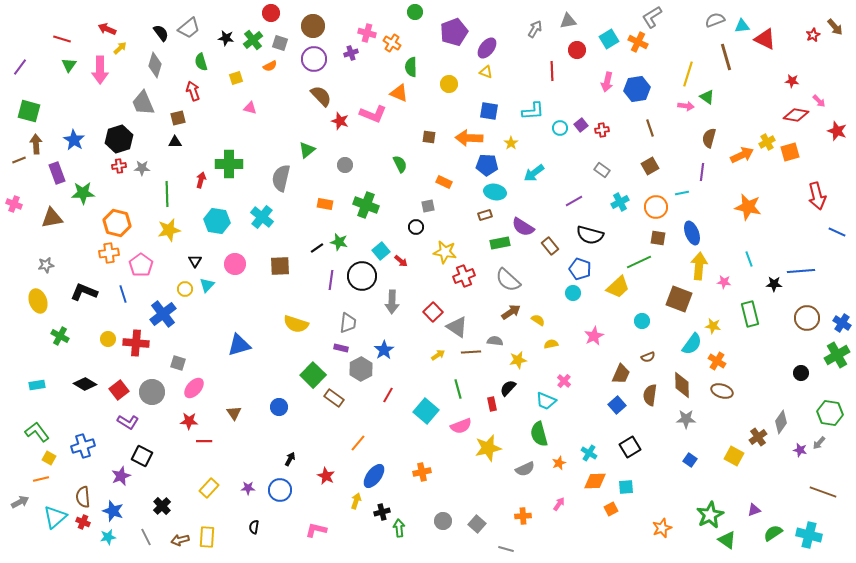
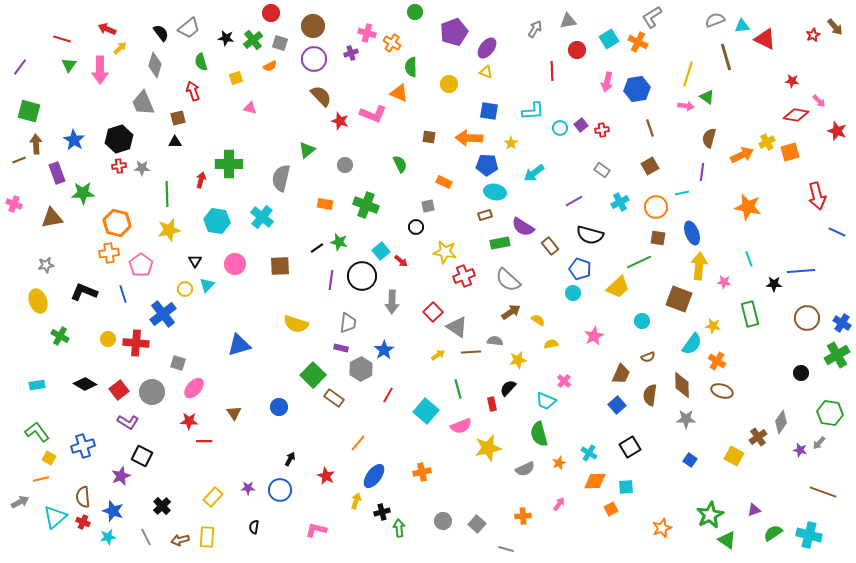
yellow rectangle at (209, 488): moved 4 px right, 9 px down
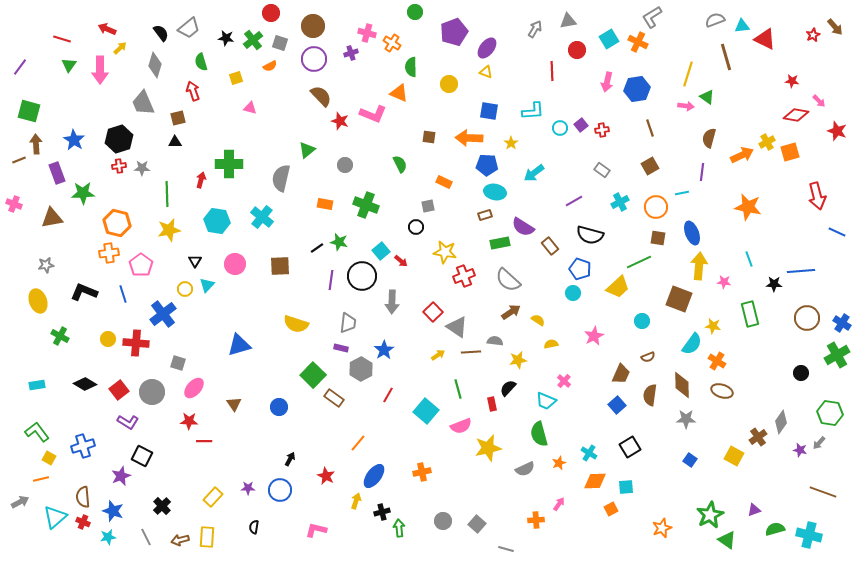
brown triangle at (234, 413): moved 9 px up
orange cross at (523, 516): moved 13 px right, 4 px down
green semicircle at (773, 533): moved 2 px right, 4 px up; rotated 18 degrees clockwise
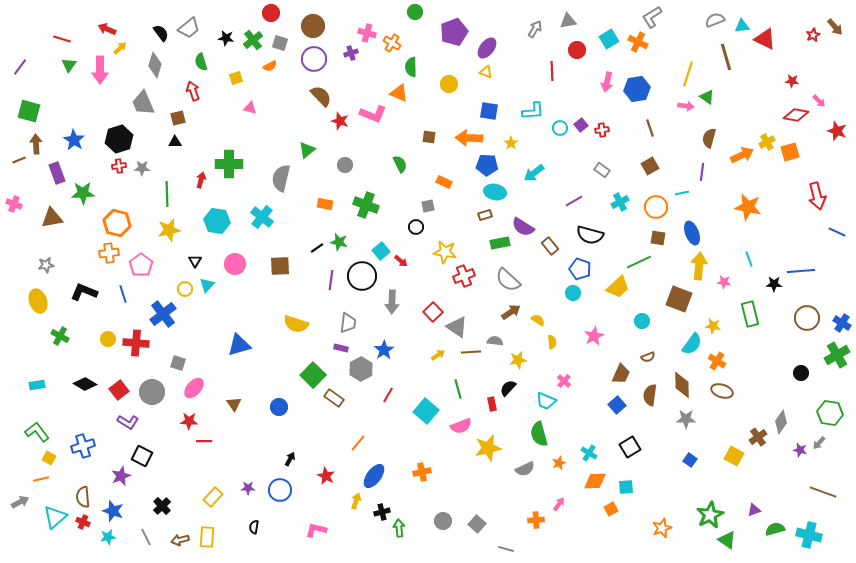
yellow semicircle at (551, 344): moved 1 px right, 2 px up; rotated 96 degrees clockwise
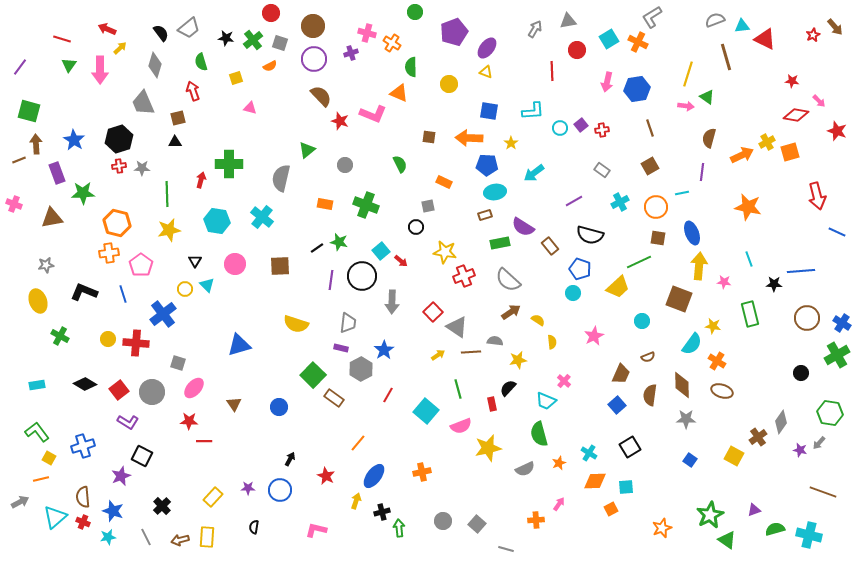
cyan ellipse at (495, 192): rotated 20 degrees counterclockwise
cyan triangle at (207, 285): rotated 28 degrees counterclockwise
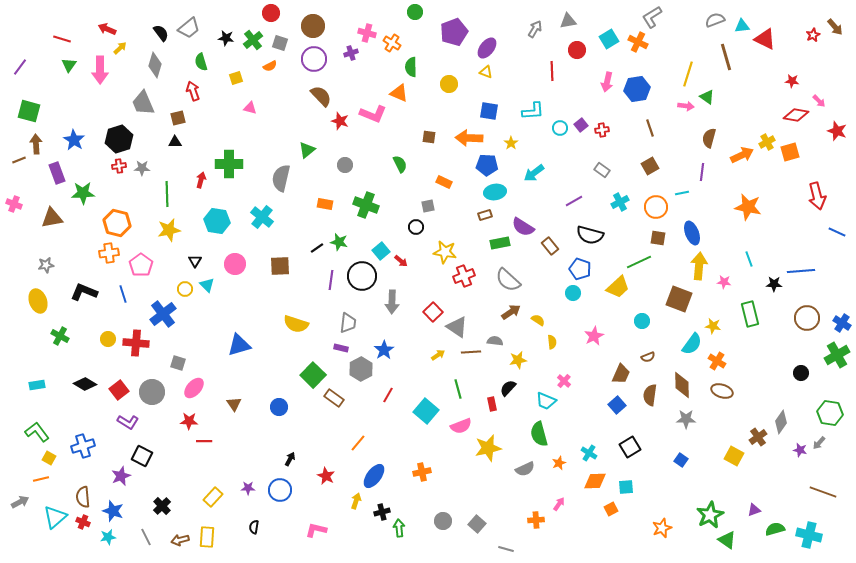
blue square at (690, 460): moved 9 px left
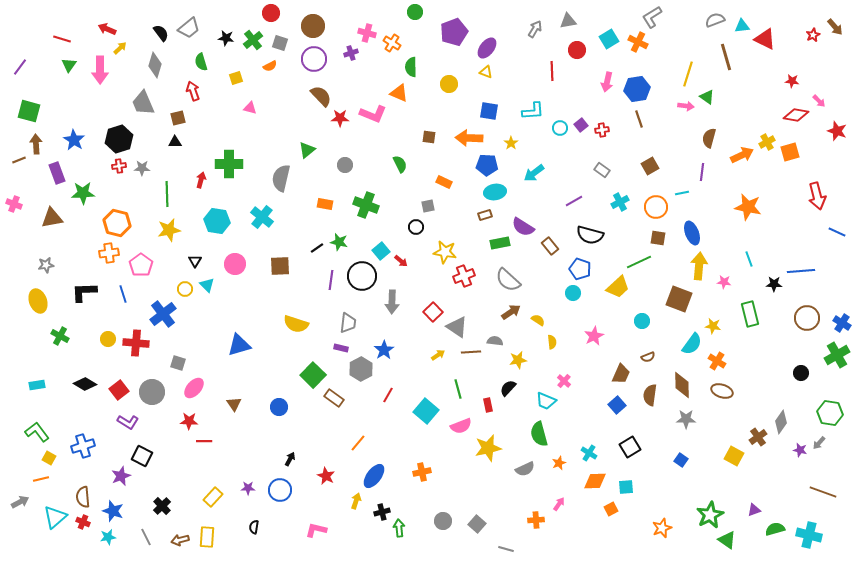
red star at (340, 121): moved 3 px up; rotated 18 degrees counterclockwise
brown line at (650, 128): moved 11 px left, 9 px up
black L-shape at (84, 292): rotated 24 degrees counterclockwise
red rectangle at (492, 404): moved 4 px left, 1 px down
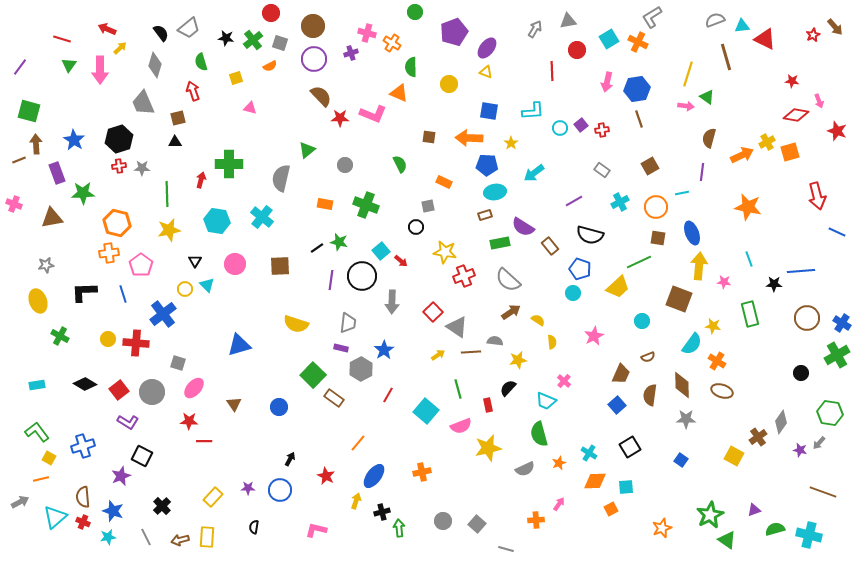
pink arrow at (819, 101): rotated 24 degrees clockwise
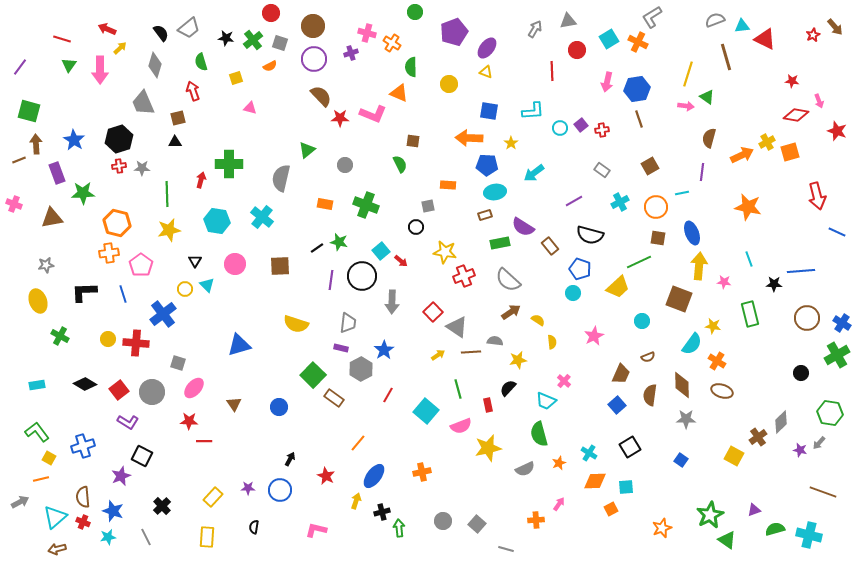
brown square at (429, 137): moved 16 px left, 4 px down
orange rectangle at (444, 182): moved 4 px right, 3 px down; rotated 21 degrees counterclockwise
gray diamond at (781, 422): rotated 10 degrees clockwise
brown arrow at (180, 540): moved 123 px left, 9 px down
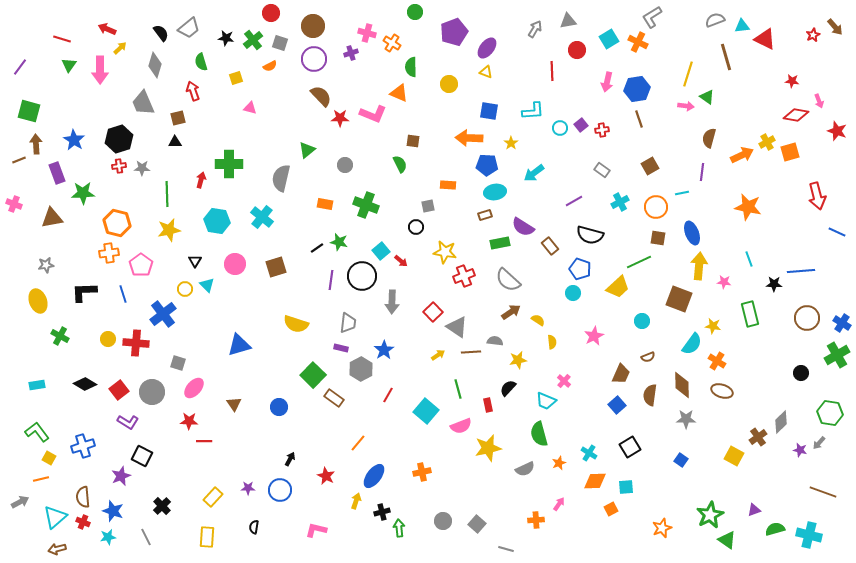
brown square at (280, 266): moved 4 px left, 1 px down; rotated 15 degrees counterclockwise
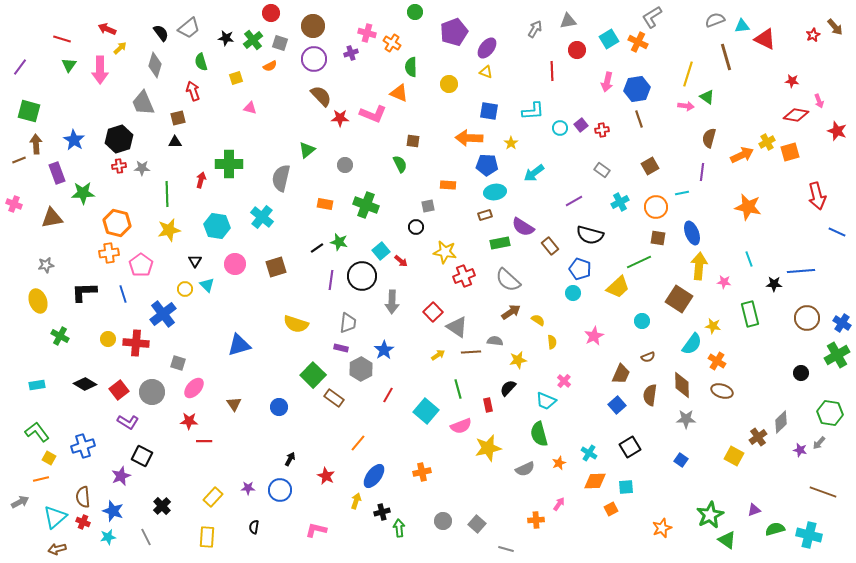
cyan hexagon at (217, 221): moved 5 px down
brown square at (679, 299): rotated 12 degrees clockwise
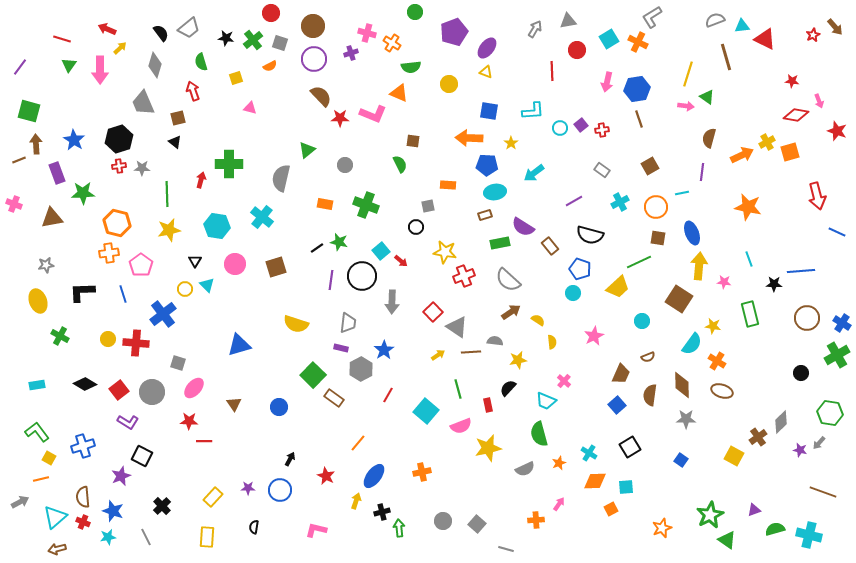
green semicircle at (411, 67): rotated 96 degrees counterclockwise
black triangle at (175, 142): rotated 40 degrees clockwise
black L-shape at (84, 292): moved 2 px left
